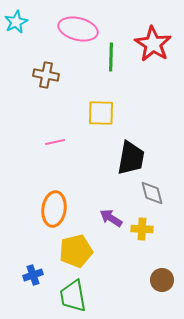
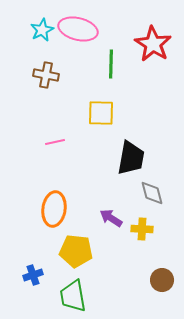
cyan star: moved 26 px right, 8 px down
green line: moved 7 px down
yellow pentagon: rotated 20 degrees clockwise
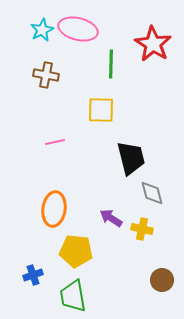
yellow square: moved 3 px up
black trapezoid: rotated 24 degrees counterclockwise
yellow cross: rotated 10 degrees clockwise
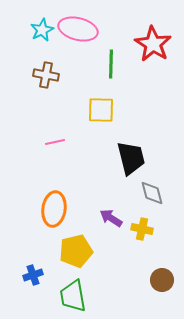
yellow pentagon: rotated 20 degrees counterclockwise
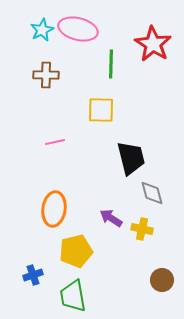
brown cross: rotated 10 degrees counterclockwise
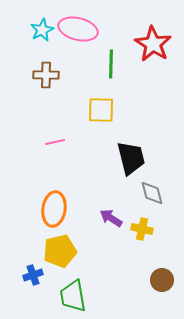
yellow pentagon: moved 16 px left
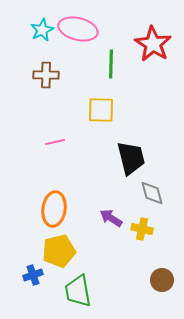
yellow pentagon: moved 1 px left
green trapezoid: moved 5 px right, 5 px up
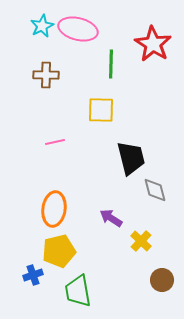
cyan star: moved 4 px up
gray diamond: moved 3 px right, 3 px up
yellow cross: moved 1 px left, 12 px down; rotated 30 degrees clockwise
